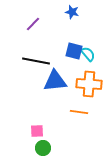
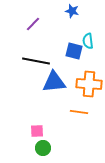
blue star: moved 1 px up
cyan semicircle: moved 13 px up; rotated 147 degrees counterclockwise
blue triangle: moved 1 px left, 1 px down
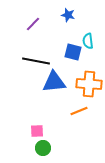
blue star: moved 4 px left, 4 px down
blue square: moved 1 px left, 1 px down
orange line: moved 1 px up; rotated 30 degrees counterclockwise
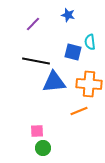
cyan semicircle: moved 2 px right, 1 px down
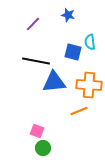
orange cross: moved 1 px down
pink square: rotated 24 degrees clockwise
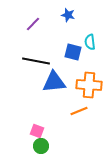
green circle: moved 2 px left, 2 px up
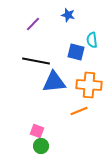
cyan semicircle: moved 2 px right, 2 px up
blue square: moved 3 px right
